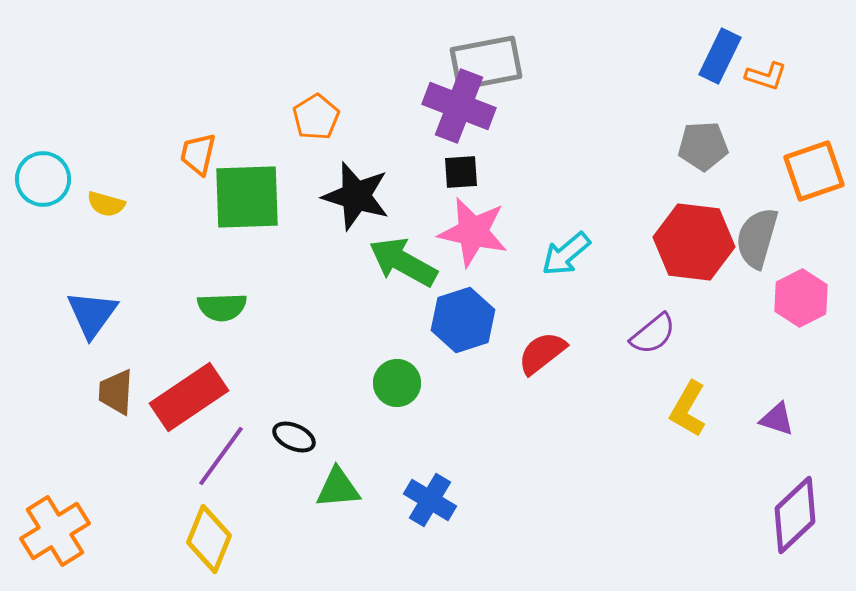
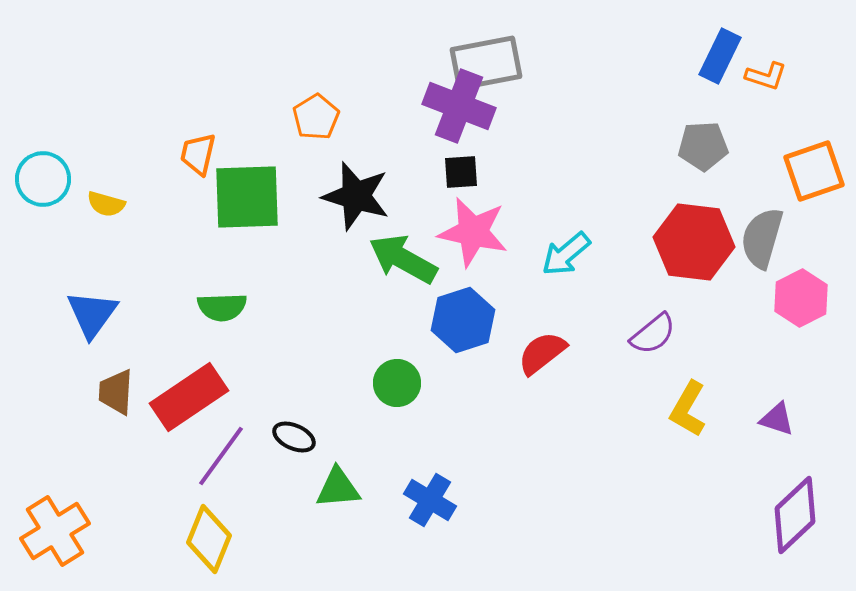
gray semicircle: moved 5 px right
green arrow: moved 3 px up
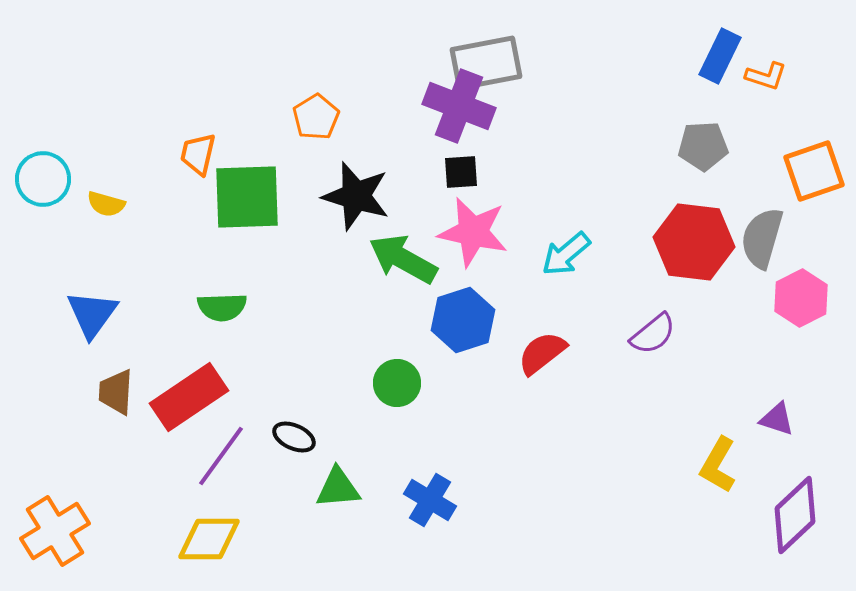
yellow L-shape: moved 30 px right, 56 px down
yellow diamond: rotated 68 degrees clockwise
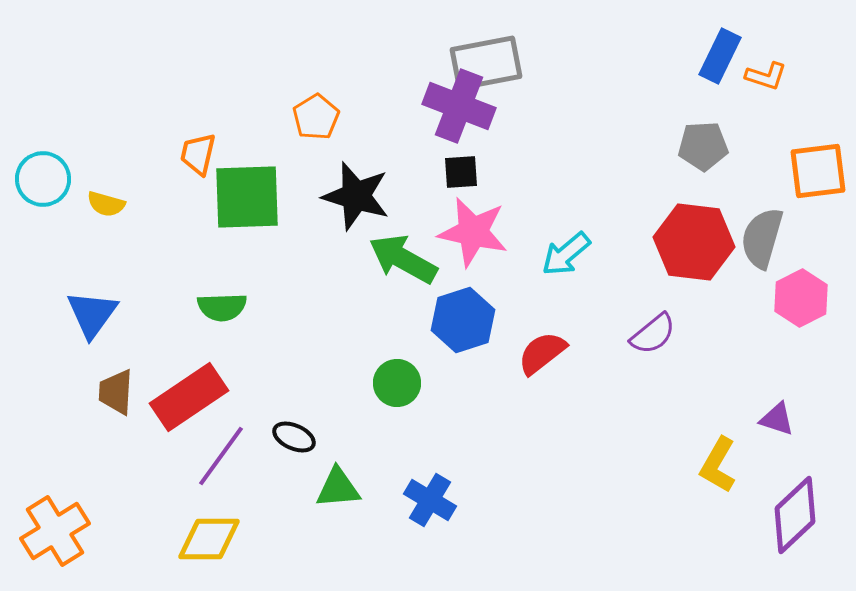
orange square: moved 4 px right; rotated 12 degrees clockwise
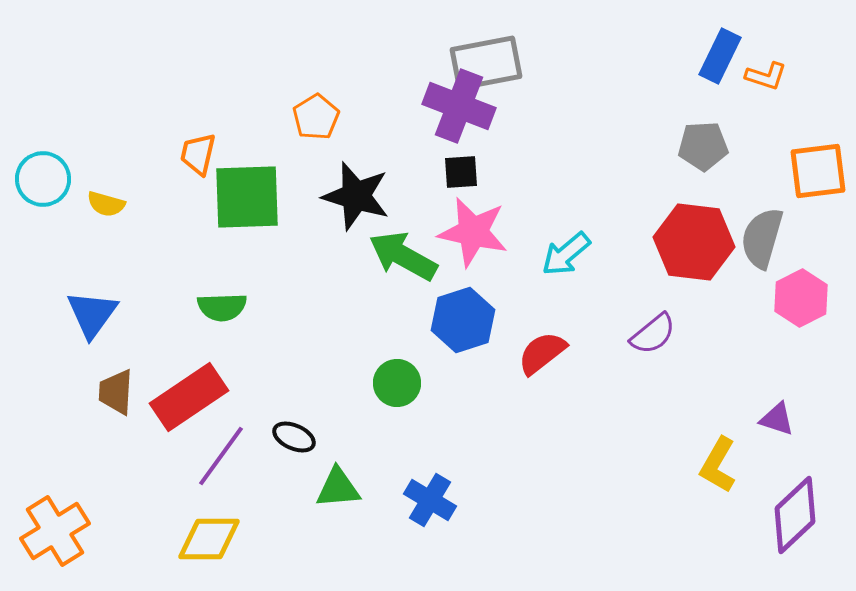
green arrow: moved 3 px up
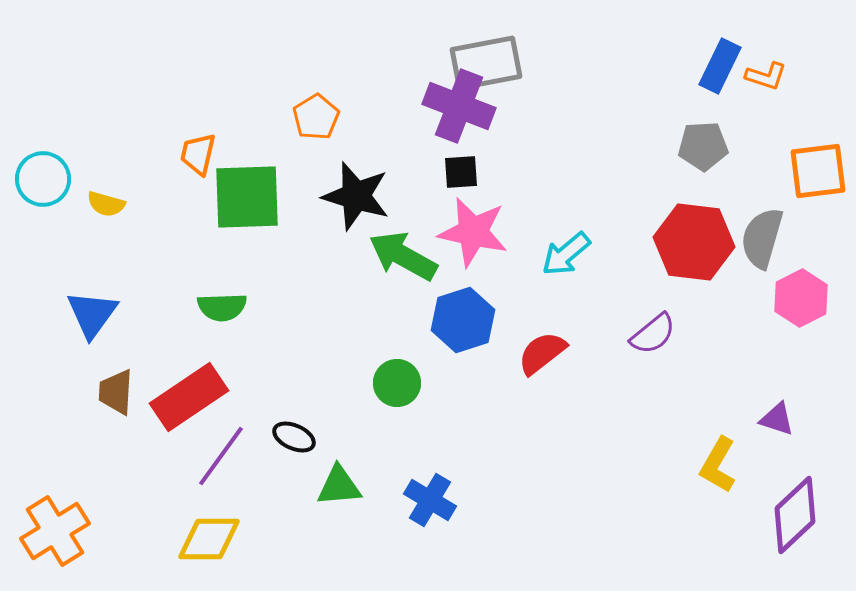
blue rectangle: moved 10 px down
green triangle: moved 1 px right, 2 px up
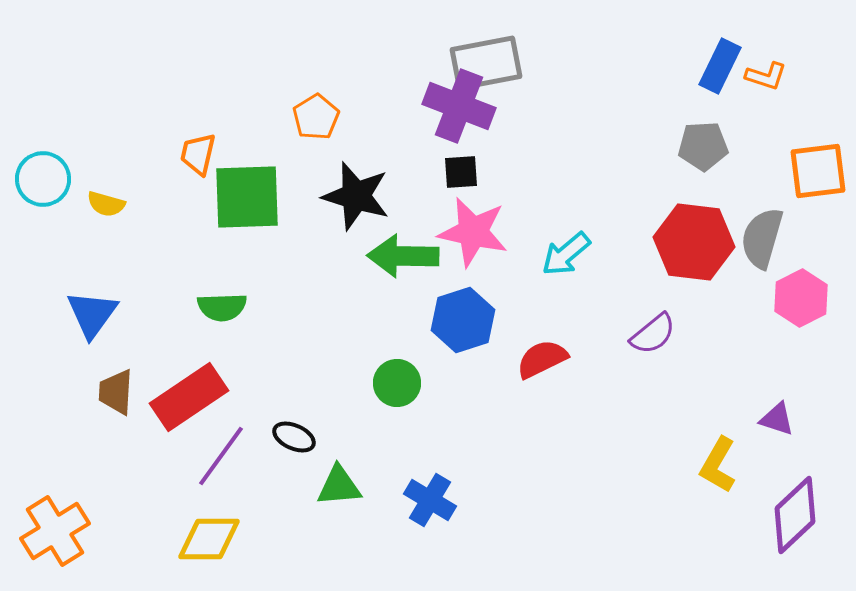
green arrow: rotated 28 degrees counterclockwise
red semicircle: moved 6 px down; rotated 12 degrees clockwise
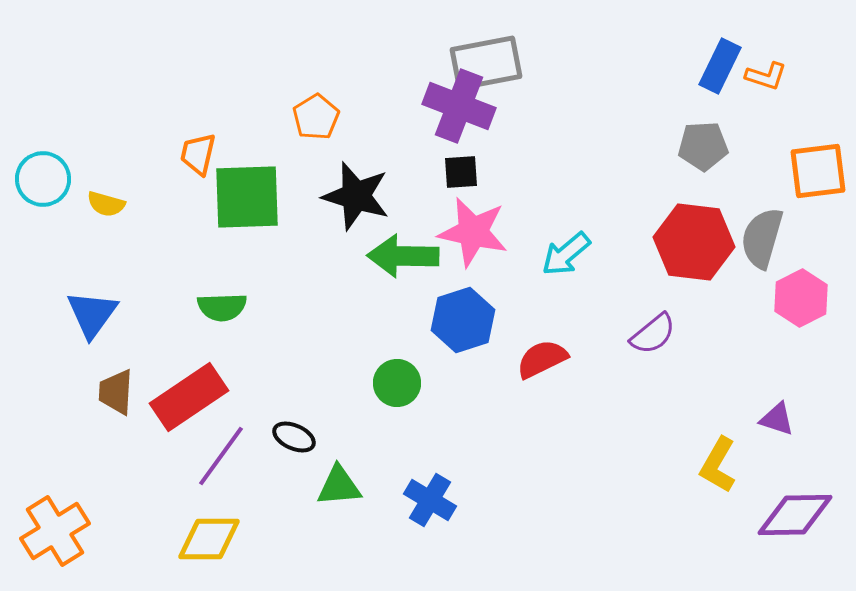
purple diamond: rotated 42 degrees clockwise
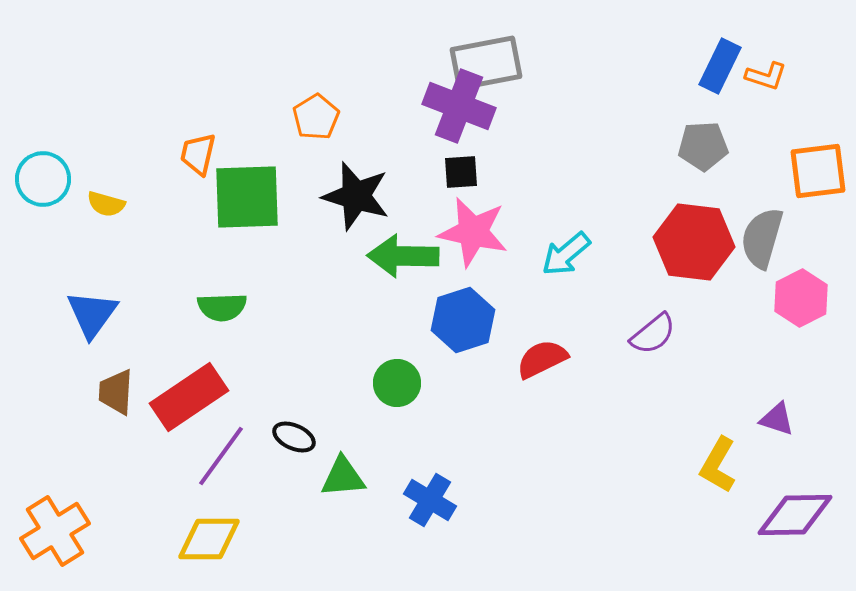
green triangle: moved 4 px right, 9 px up
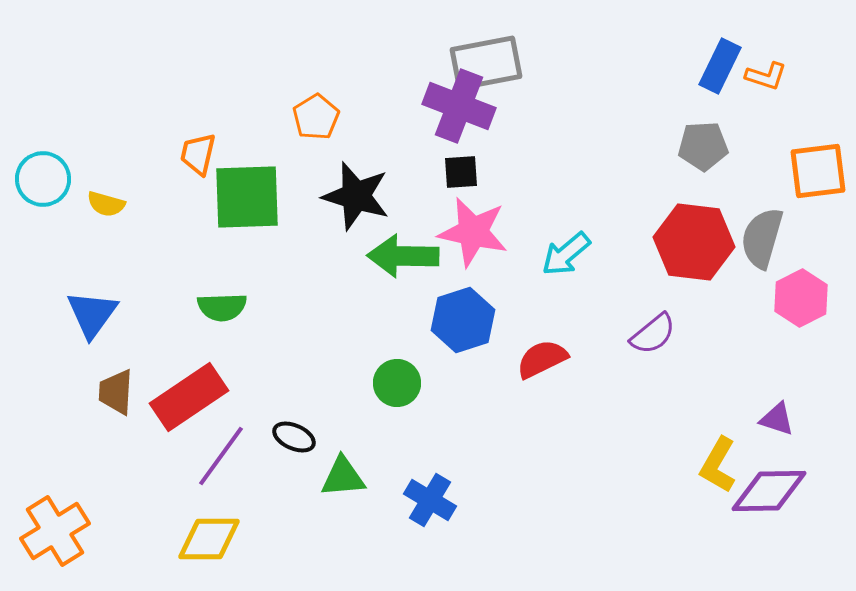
purple diamond: moved 26 px left, 24 px up
